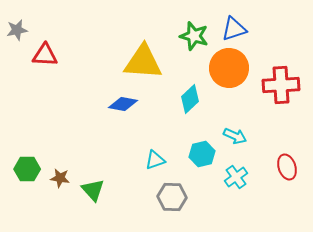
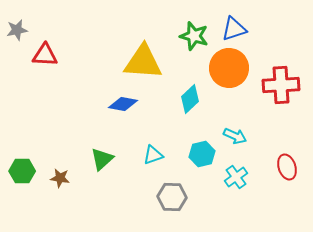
cyan triangle: moved 2 px left, 5 px up
green hexagon: moved 5 px left, 2 px down
green triangle: moved 9 px right, 31 px up; rotated 30 degrees clockwise
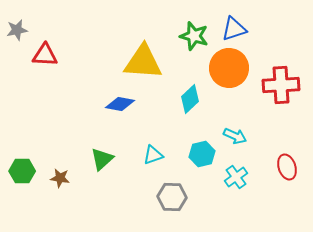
blue diamond: moved 3 px left
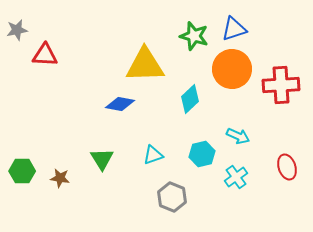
yellow triangle: moved 2 px right, 3 px down; rotated 6 degrees counterclockwise
orange circle: moved 3 px right, 1 px down
cyan arrow: moved 3 px right
green triangle: rotated 20 degrees counterclockwise
gray hexagon: rotated 20 degrees clockwise
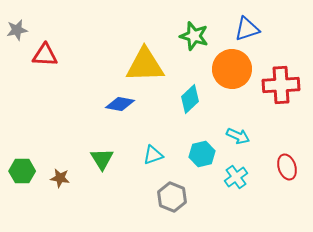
blue triangle: moved 13 px right
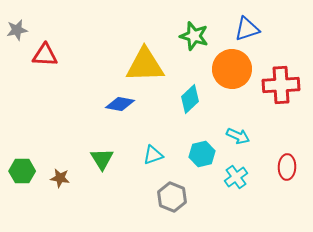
red ellipse: rotated 20 degrees clockwise
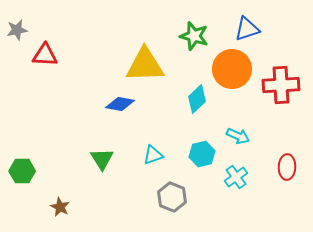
cyan diamond: moved 7 px right
brown star: moved 29 px down; rotated 18 degrees clockwise
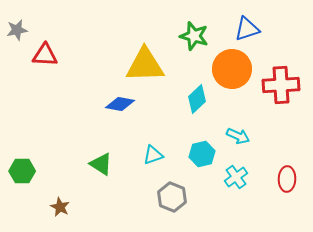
green triangle: moved 1 px left, 5 px down; rotated 25 degrees counterclockwise
red ellipse: moved 12 px down
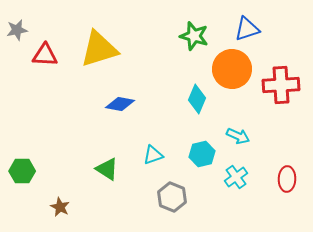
yellow triangle: moved 46 px left, 16 px up; rotated 15 degrees counterclockwise
cyan diamond: rotated 24 degrees counterclockwise
green triangle: moved 6 px right, 5 px down
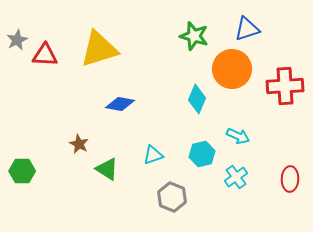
gray star: moved 10 px down; rotated 15 degrees counterclockwise
red cross: moved 4 px right, 1 px down
red ellipse: moved 3 px right
brown star: moved 19 px right, 63 px up
